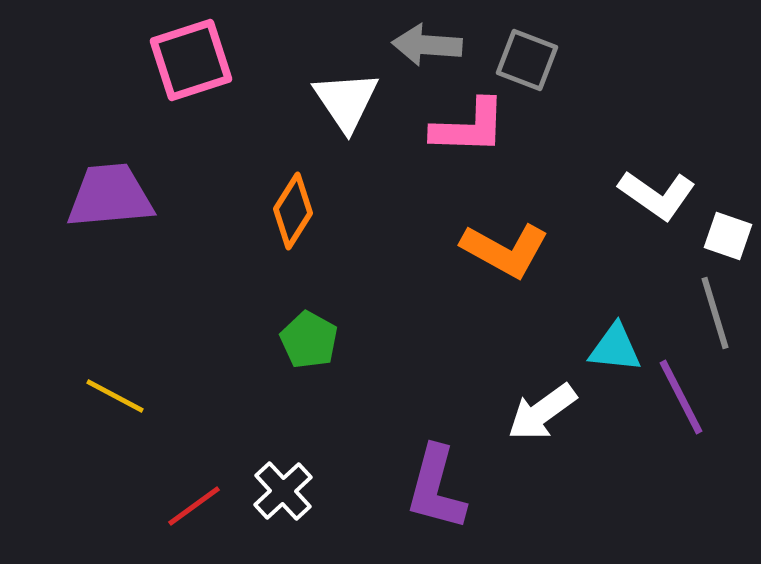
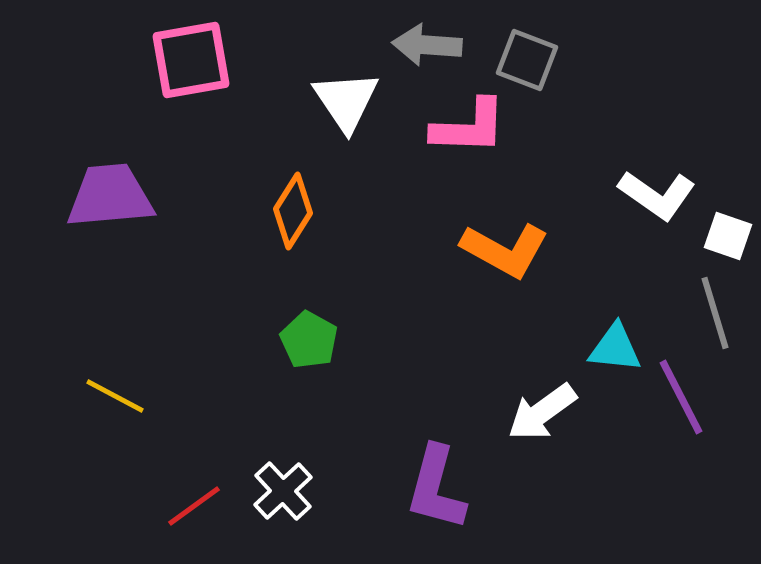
pink square: rotated 8 degrees clockwise
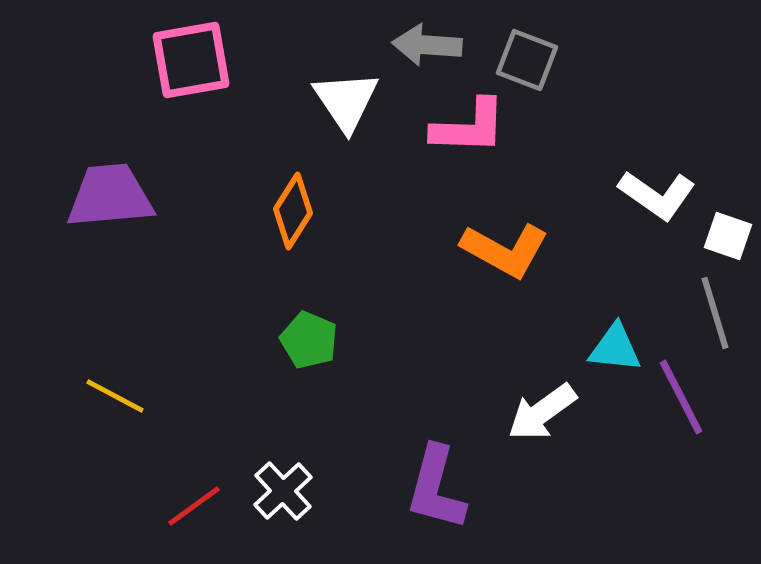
green pentagon: rotated 6 degrees counterclockwise
